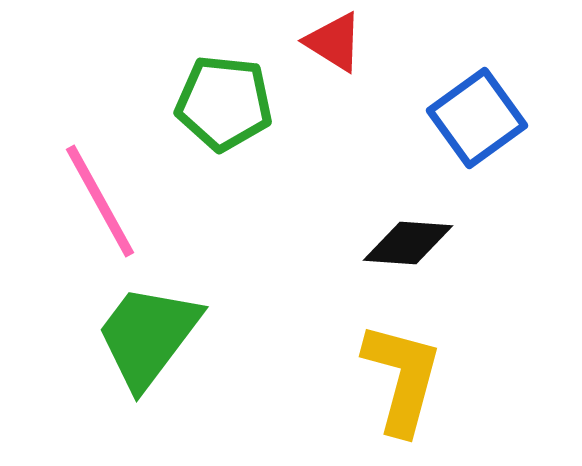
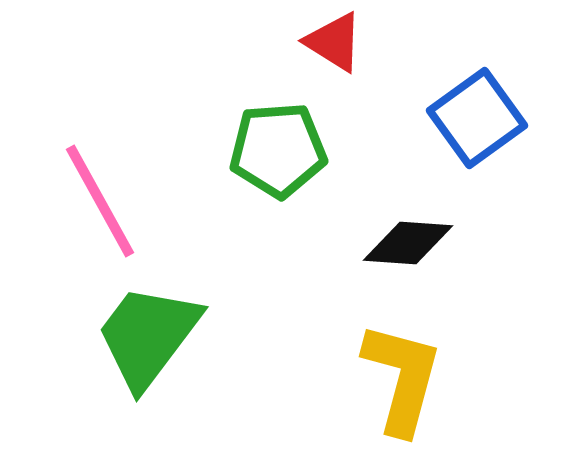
green pentagon: moved 54 px right, 47 px down; rotated 10 degrees counterclockwise
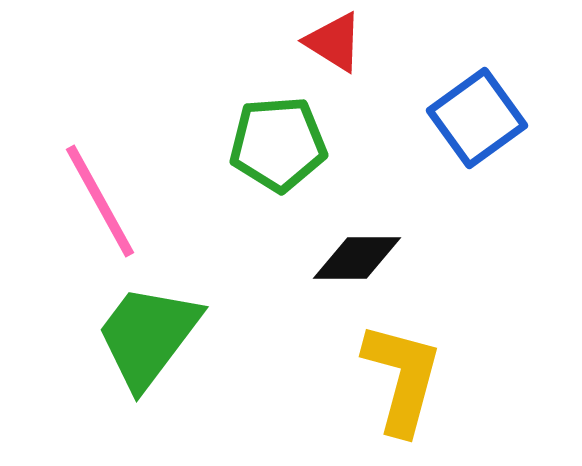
green pentagon: moved 6 px up
black diamond: moved 51 px left, 15 px down; rotated 4 degrees counterclockwise
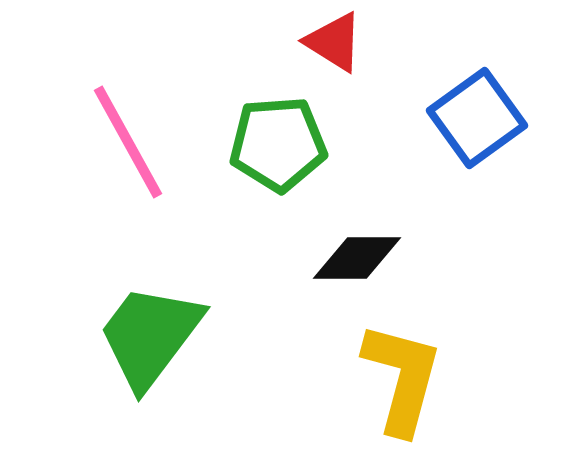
pink line: moved 28 px right, 59 px up
green trapezoid: moved 2 px right
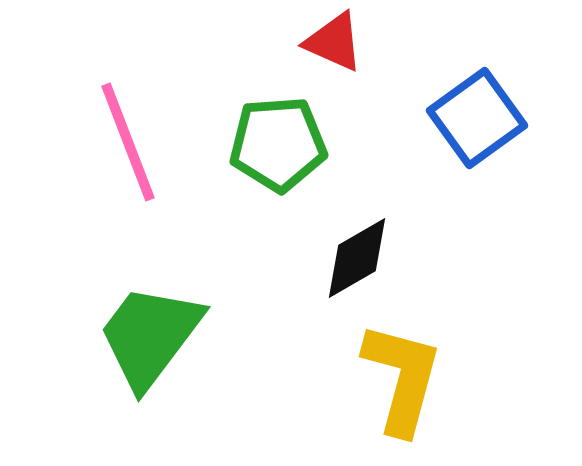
red triangle: rotated 8 degrees counterclockwise
pink line: rotated 8 degrees clockwise
black diamond: rotated 30 degrees counterclockwise
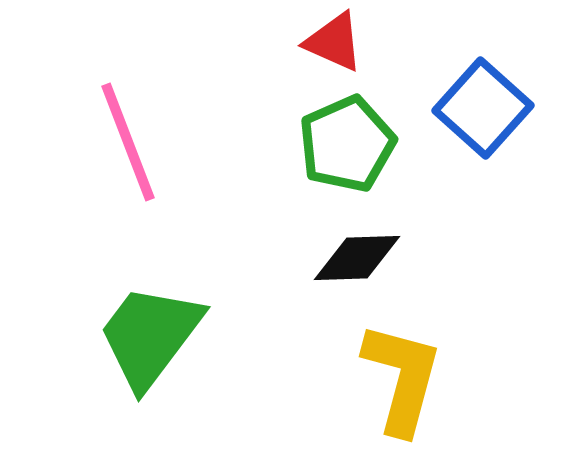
blue square: moved 6 px right, 10 px up; rotated 12 degrees counterclockwise
green pentagon: moved 69 px right; rotated 20 degrees counterclockwise
black diamond: rotated 28 degrees clockwise
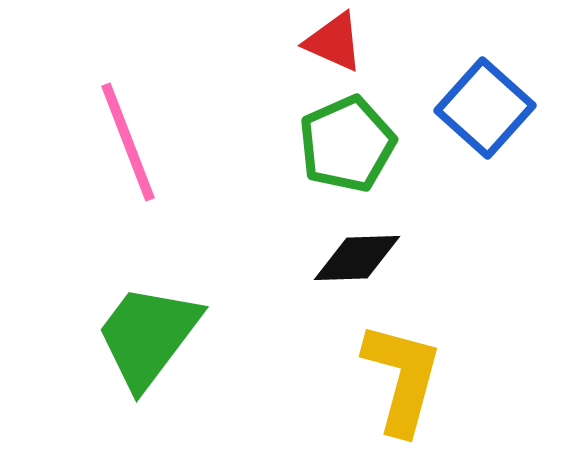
blue square: moved 2 px right
green trapezoid: moved 2 px left
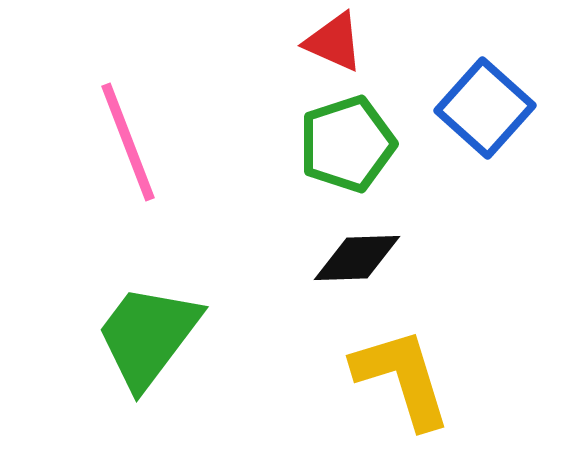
green pentagon: rotated 6 degrees clockwise
yellow L-shape: rotated 32 degrees counterclockwise
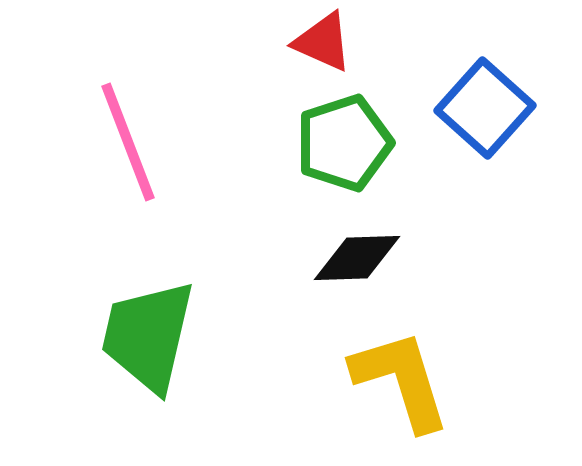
red triangle: moved 11 px left
green pentagon: moved 3 px left, 1 px up
green trapezoid: rotated 24 degrees counterclockwise
yellow L-shape: moved 1 px left, 2 px down
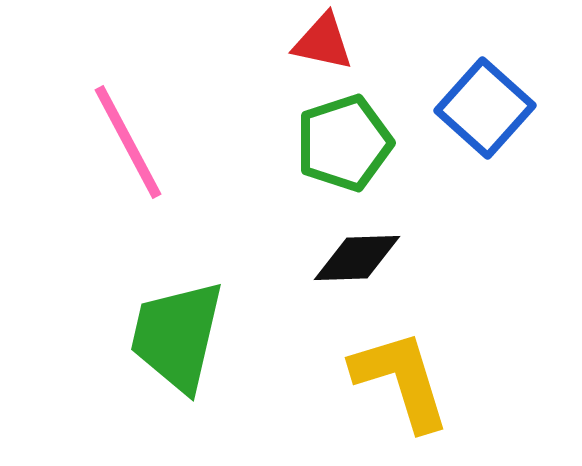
red triangle: rotated 12 degrees counterclockwise
pink line: rotated 7 degrees counterclockwise
green trapezoid: moved 29 px right
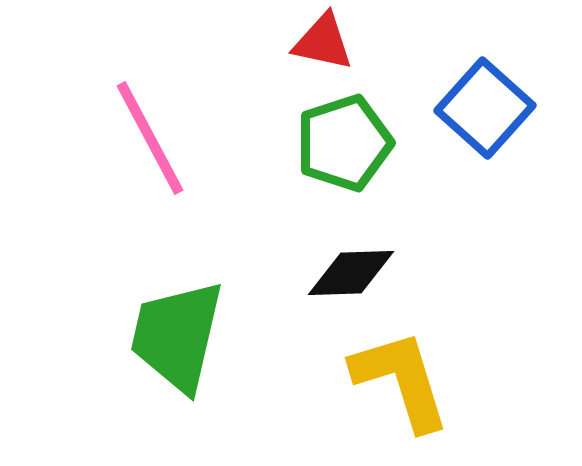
pink line: moved 22 px right, 4 px up
black diamond: moved 6 px left, 15 px down
